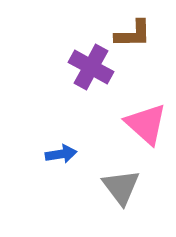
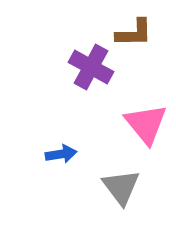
brown L-shape: moved 1 px right, 1 px up
pink triangle: rotated 9 degrees clockwise
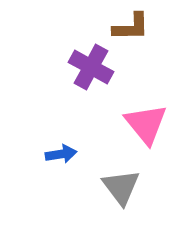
brown L-shape: moved 3 px left, 6 px up
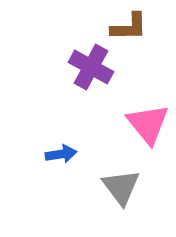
brown L-shape: moved 2 px left
pink triangle: moved 2 px right
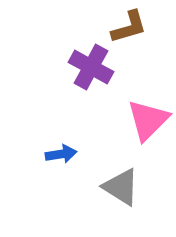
brown L-shape: rotated 15 degrees counterclockwise
pink triangle: moved 4 px up; rotated 24 degrees clockwise
gray triangle: rotated 21 degrees counterclockwise
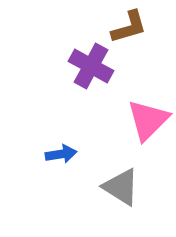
purple cross: moved 1 px up
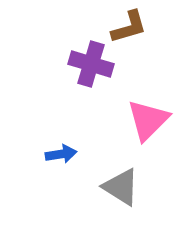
purple cross: moved 2 px up; rotated 12 degrees counterclockwise
